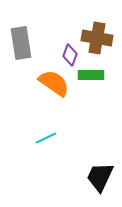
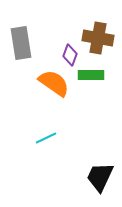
brown cross: moved 1 px right
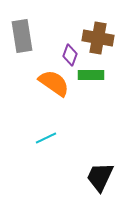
gray rectangle: moved 1 px right, 7 px up
